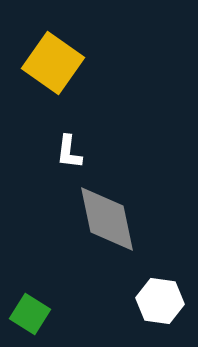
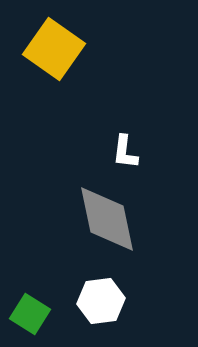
yellow square: moved 1 px right, 14 px up
white L-shape: moved 56 px right
white hexagon: moved 59 px left; rotated 15 degrees counterclockwise
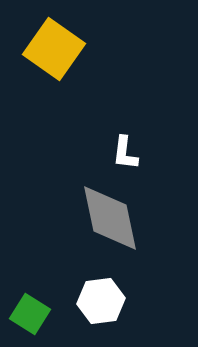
white L-shape: moved 1 px down
gray diamond: moved 3 px right, 1 px up
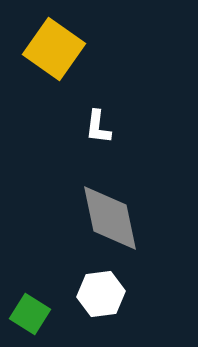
white L-shape: moved 27 px left, 26 px up
white hexagon: moved 7 px up
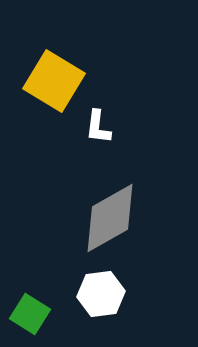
yellow square: moved 32 px down; rotated 4 degrees counterclockwise
gray diamond: rotated 72 degrees clockwise
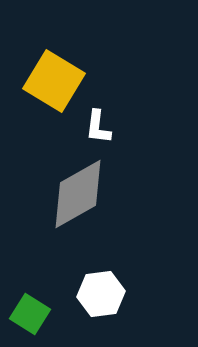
gray diamond: moved 32 px left, 24 px up
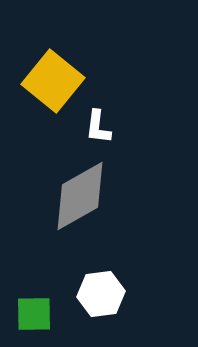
yellow square: moved 1 px left; rotated 8 degrees clockwise
gray diamond: moved 2 px right, 2 px down
green square: moved 4 px right; rotated 33 degrees counterclockwise
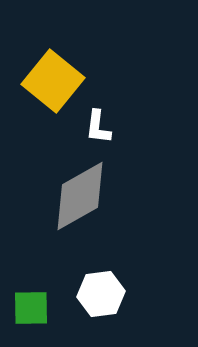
green square: moved 3 px left, 6 px up
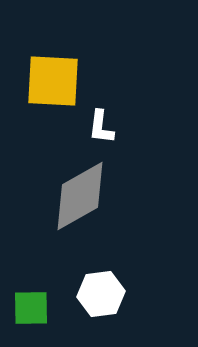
yellow square: rotated 36 degrees counterclockwise
white L-shape: moved 3 px right
